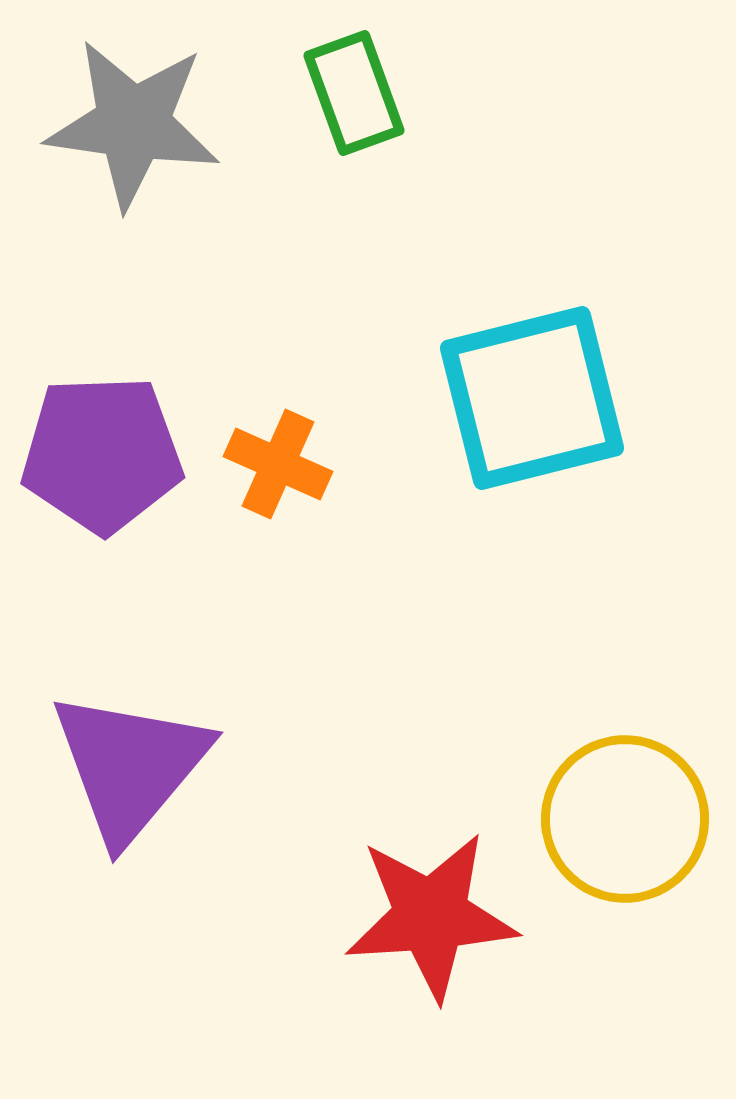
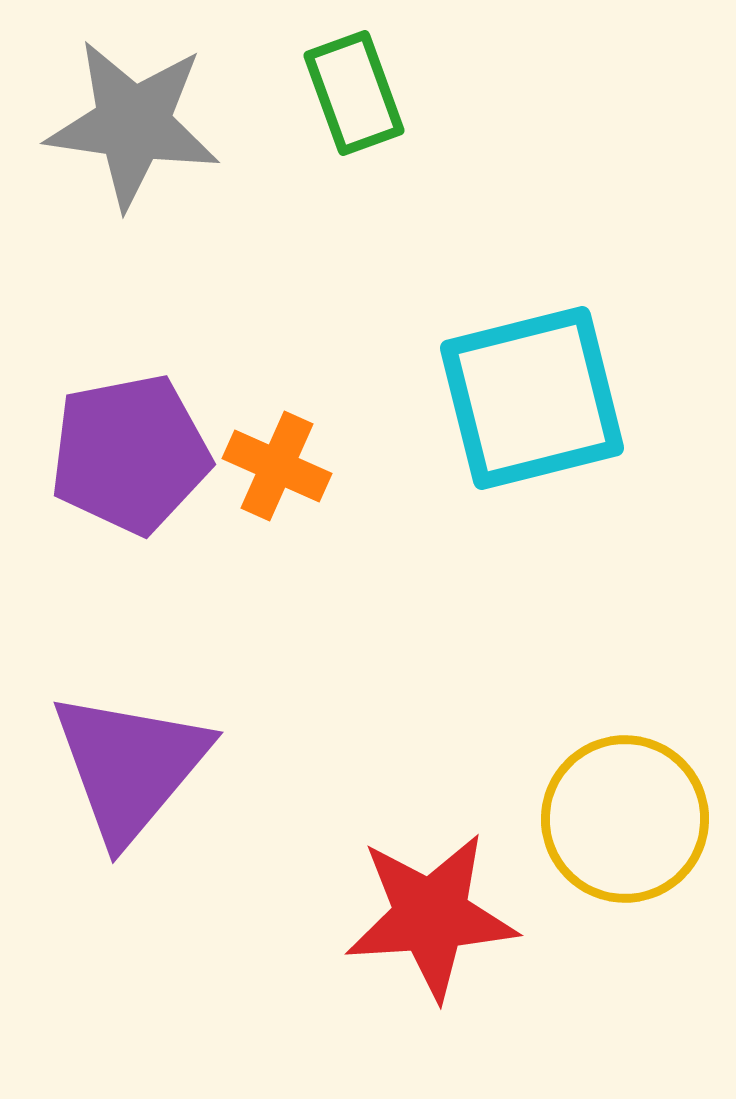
purple pentagon: moved 28 px right; rotated 9 degrees counterclockwise
orange cross: moved 1 px left, 2 px down
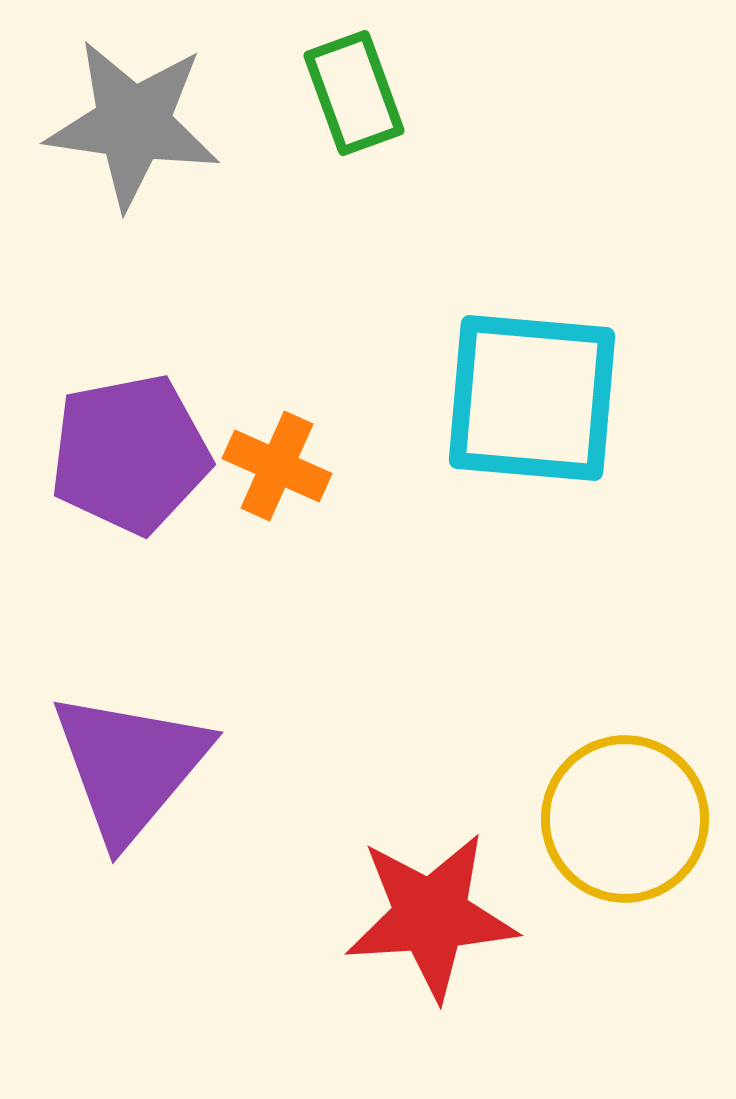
cyan square: rotated 19 degrees clockwise
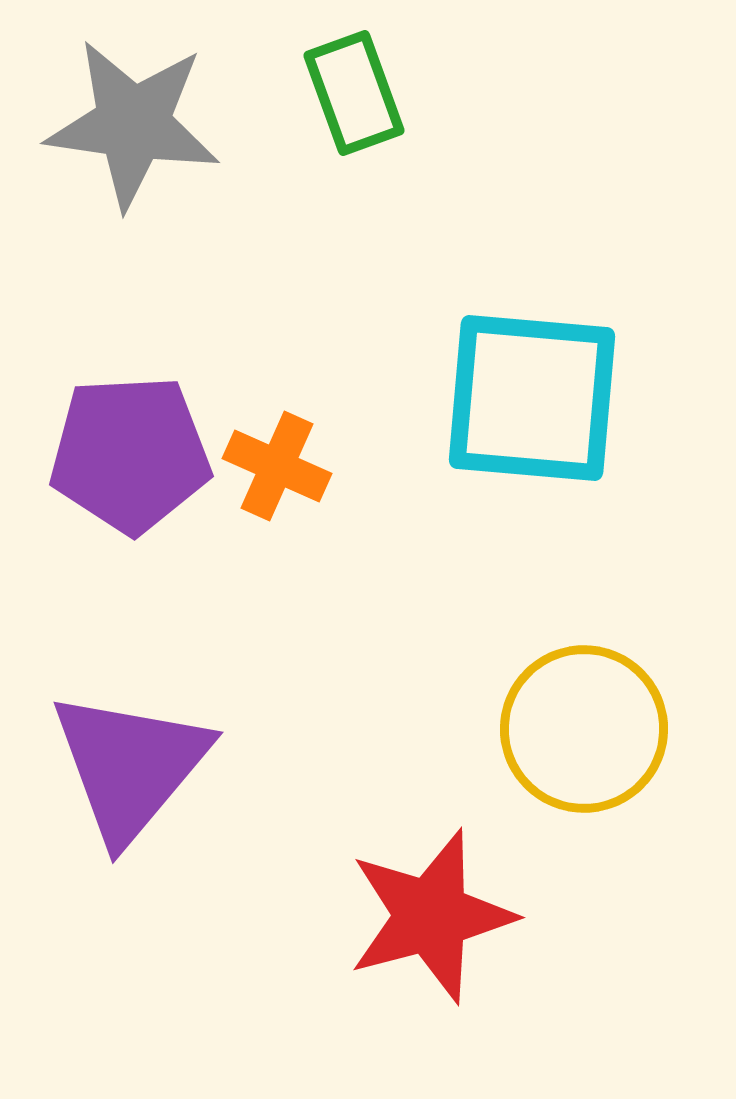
purple pentagon: rotated 8 degrees clockwise
yellow circle: moved 41 px left, 90 px up
red star: rotated 11 degrees counterclockwise
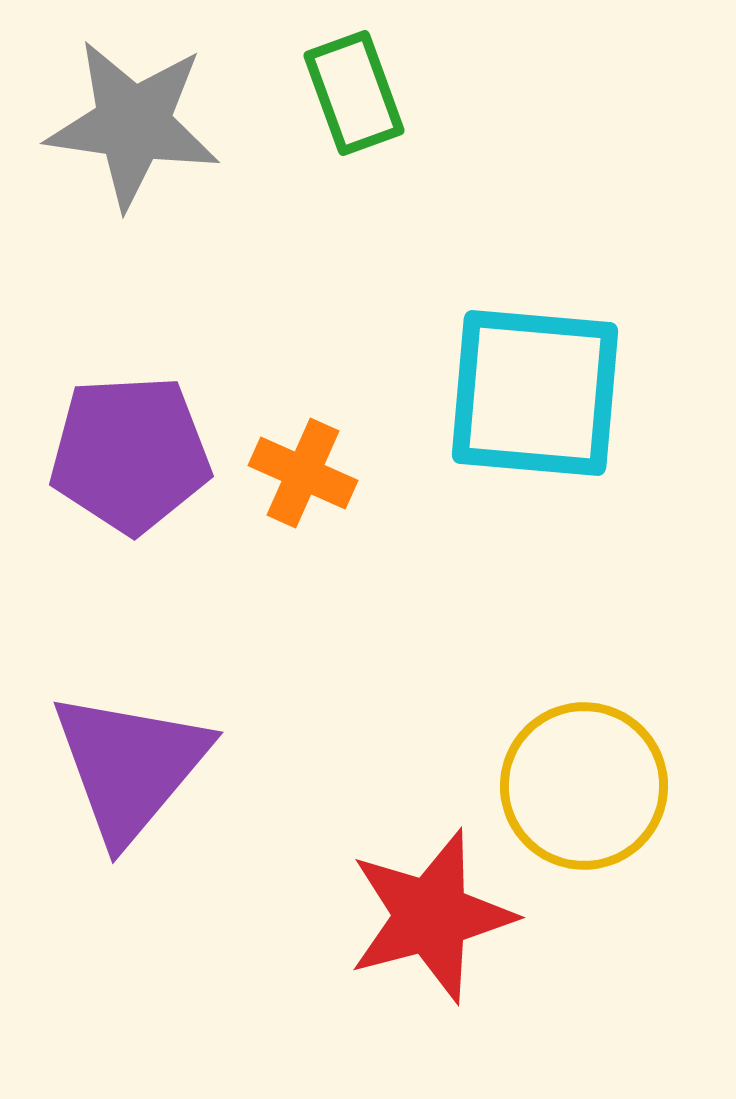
cyan square: moved 3 px right, 5 px up
orange cross: moved 26 px right, 7 px down
yellow circle: moved 57 px down
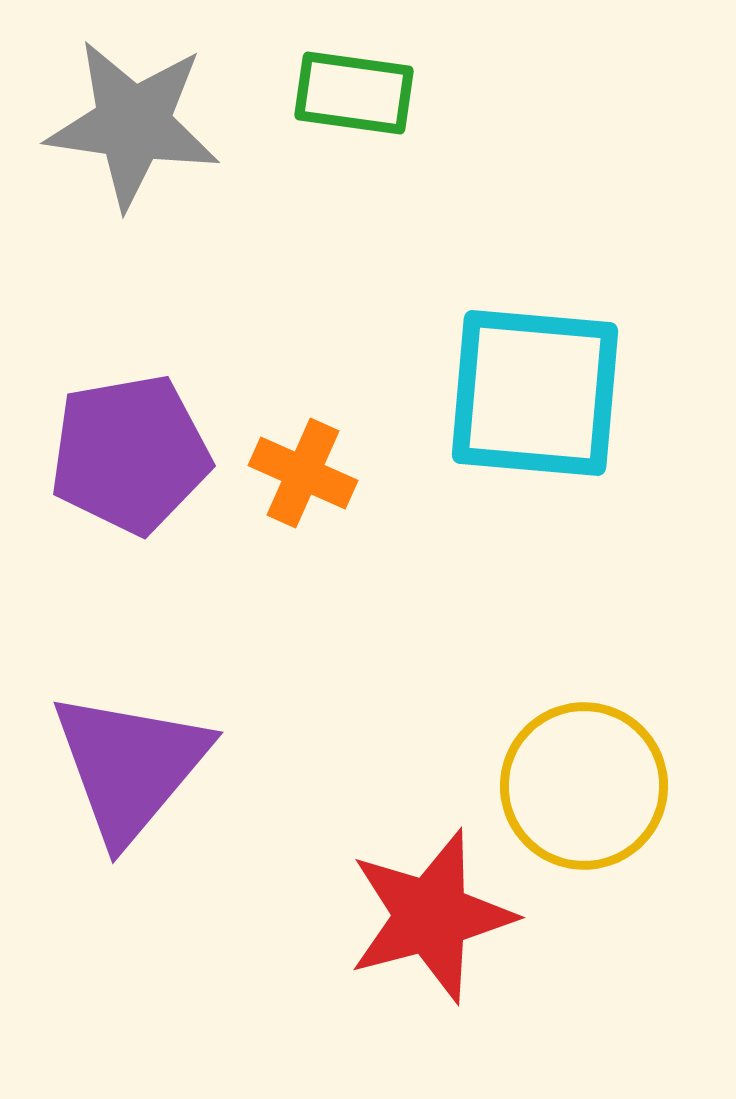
green rectangle: rotated 62 degrees counterclockwise
purple pentagon: rotated 7 degrees counterclockwise
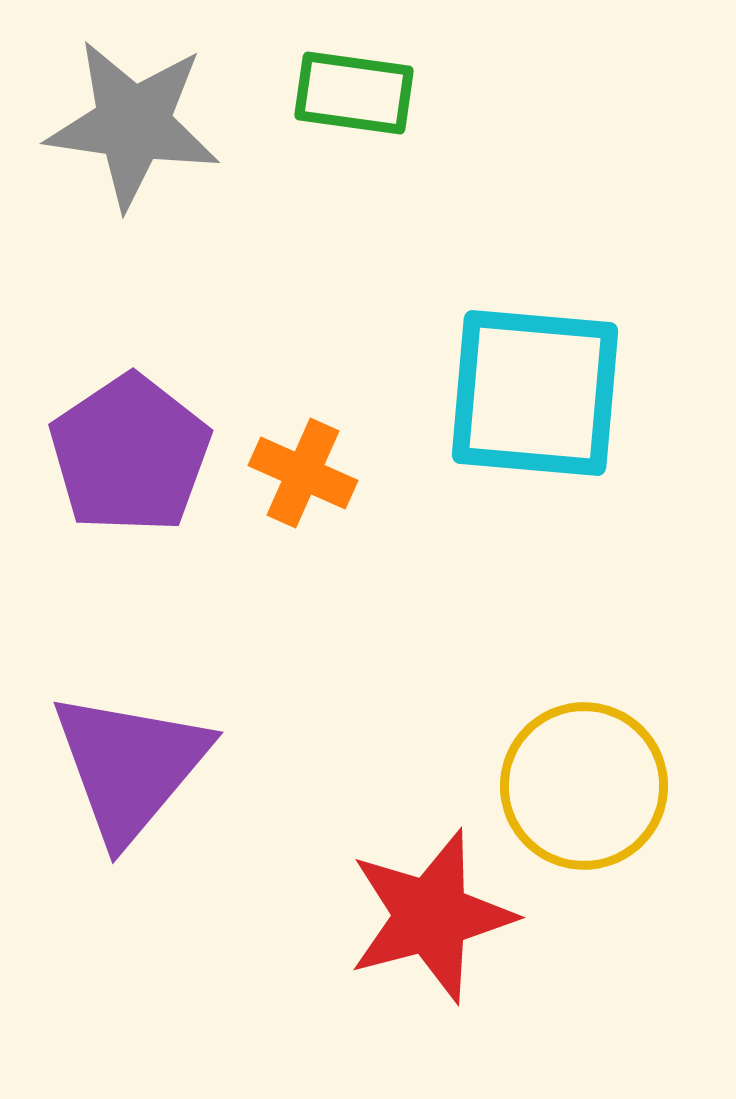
purple pentagon: rotated 24 degrees counterclockwise
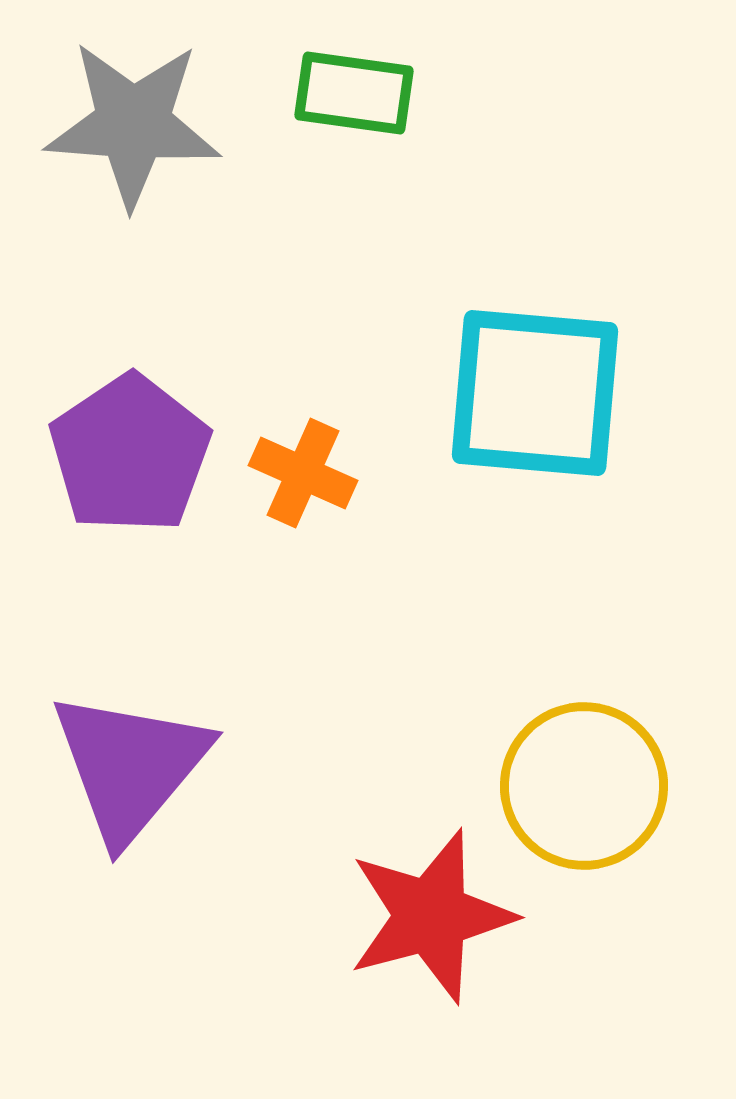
gray star: rotated 4 degrees counterclockwise
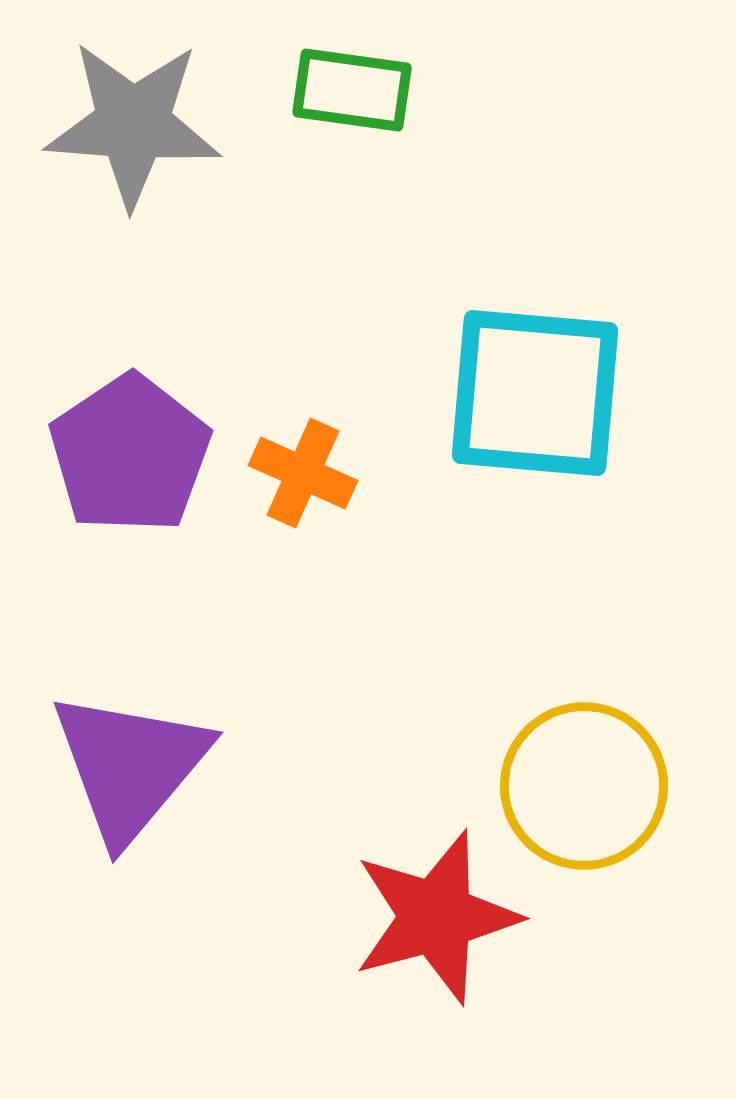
green rectangle: moved 2 px left, 3 px up
red star: moved 5 px right, 1 px down
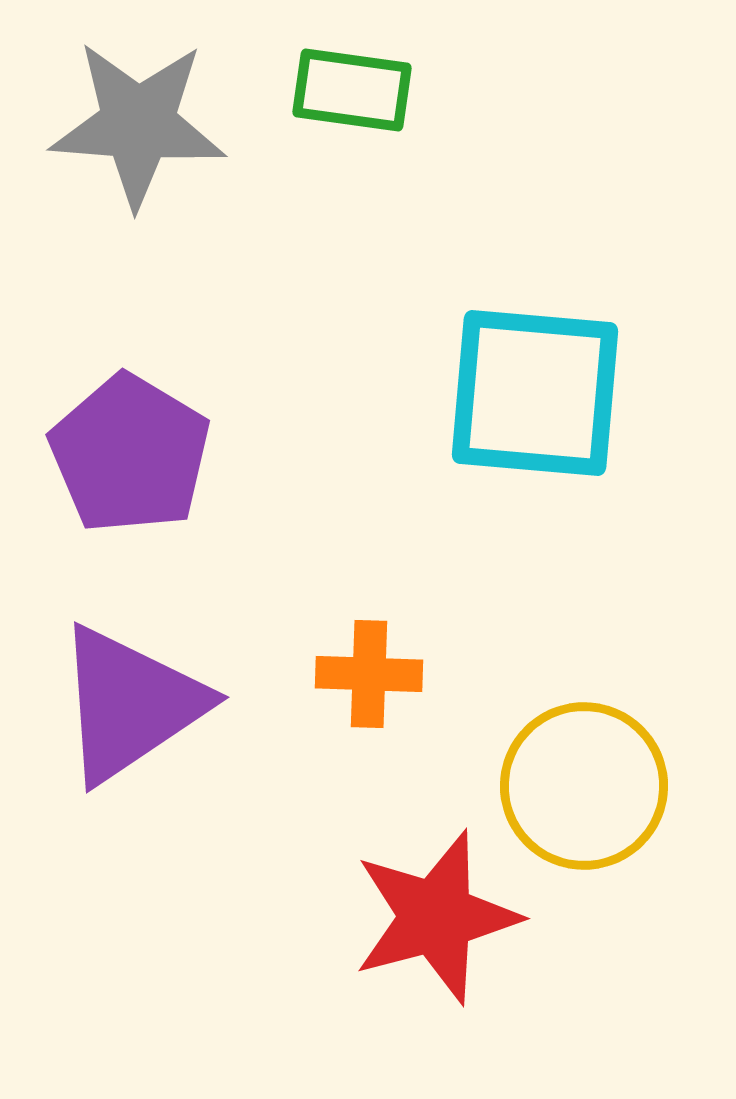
gray star: moved 5 px right
purple pentagon: rotated 7 degrees counterclockwise
orange cross: moved 66 px right, 201 px down; rotated 22 degrees counterclockwise
purple triangle: moved 62 px up; rotated 16 degrees clockwise
